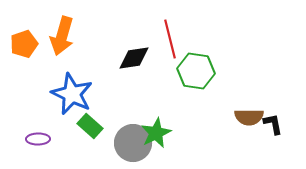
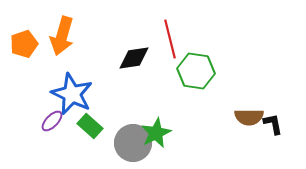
purple ellipse: moved 14 px right, 18 px up; rotated 45 degrees counterclockwise
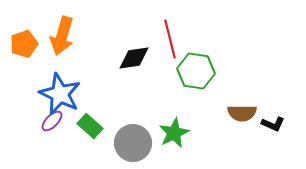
blue star: moved 12 px left
brown semicircle: moved 7 px left, 4 px up
black L-shape: rotated 125 degrees clockwise
green star: moved 18 px right
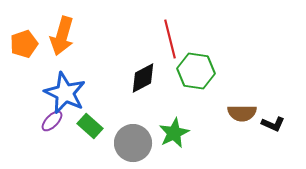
black diamond: moved 9 px right, 20 px down; rotated 20 degrees counterclockwise
blue star: moved 5 px right, 1 px up
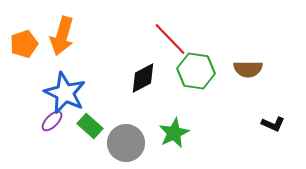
red line: rotated 30 degrees counterclockwise
brown semicircle: moved 6 px right, 44 px up
gray circle: moved 7 px left
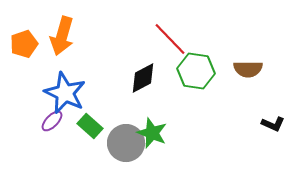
green star: moved 22 px left; rotated 24 degrees counterclockwise
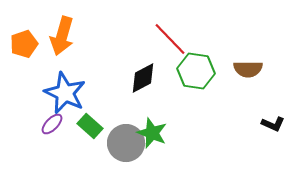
purple ellipse: moved 3 px down
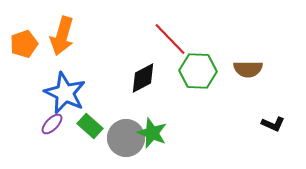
green hexagon: moved 2 px right; rotated 6 degrees counterclockwise
gray circle: moved 5 px up
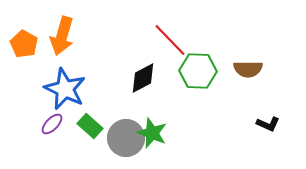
red line: moved 1 px down
orange pentagon: rotated 24 degrees counterclockwise
blue star: moved 4 px up
black L-shape: moved 5 px left
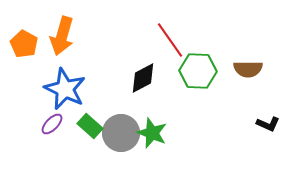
red line: rotated 9 degrees clockwise
gray circle: moved 5 px left, 5 px up
